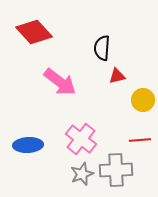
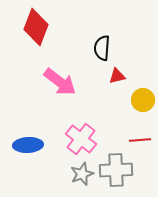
red diamond: moved 2 px right, 5 px up; rotated 63 degrees clockwise
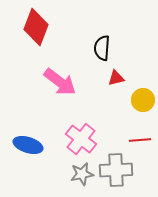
red triangle: moved 1 px left, 2 px down
blue ellipse: rotated 20 degrees clockwise
gray star: rotated 10 degrees clockwise
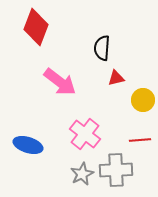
pink cross: moved 4 px right, 5 px up
gray star: rotated 15 degrees counterclockwise
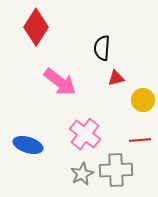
red diamond: rotated 12 degrees clockwise
